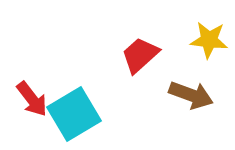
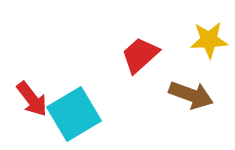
yellow star: rotated 9 degrees counterclockwise
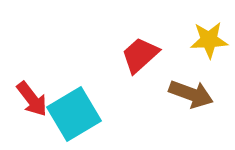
brown arrow: moved 1 px up
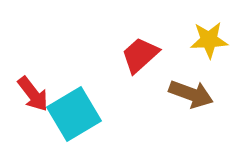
red arrow: moved 1 px right, 5 px up
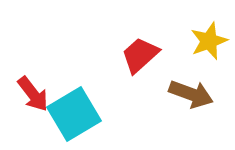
yellow star: moved 1 px down; rotated 18 degrees counterclockwise
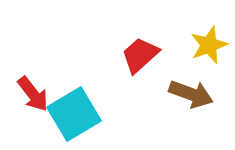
yellow star: moved 4 px down
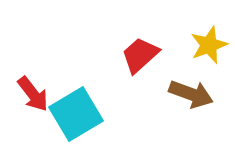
cyan square: moved 2 px right
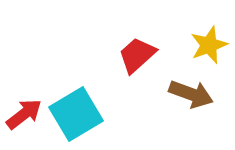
red trapezoid: moved 3 px left
red arrow: moved 9 px left, 20 px down; rotated 90 degrees counterclockwise
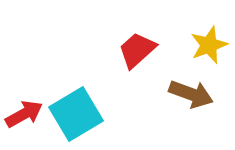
red trapezoid: moved 5 px up
red arrow: rotated 9 degrees clockwise
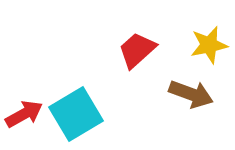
yellow star: rotated 9 degrees clockwise
